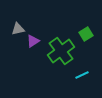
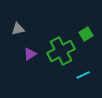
purple triangle: moved 3 px left, 13 px down
green cross: rotated 8 degrees clockwise
cyan line: moved 1 px right
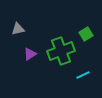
green cross: rotated 8 degrees clockwise
